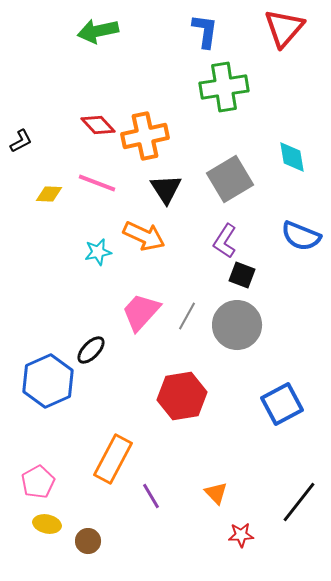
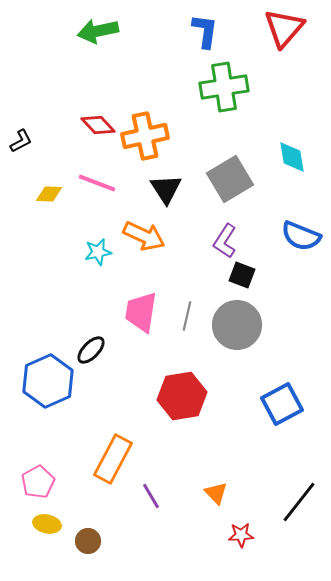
pink trapezoid: rotated 33 degrees counterclockwise
gray line: rotated 16 degrees counterclockwise
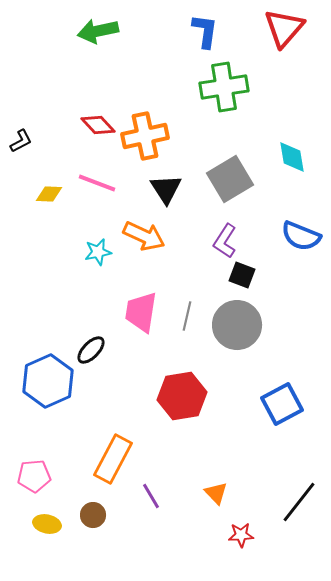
pink pentagon: moved 4 px left, 6 px up; rotated 24 degrees clockwise
brown circle: moved 5 px right, 26 px up
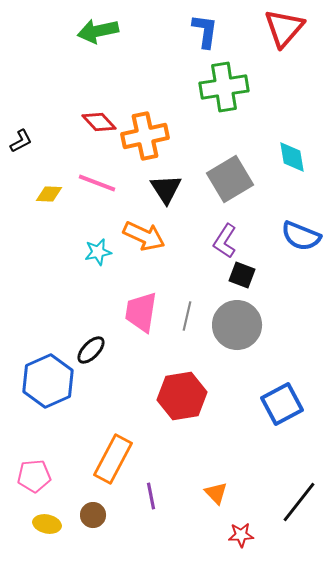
red diamond: moved 1 px right, 3 px up
purple line: rotated 20 degrees clockwise
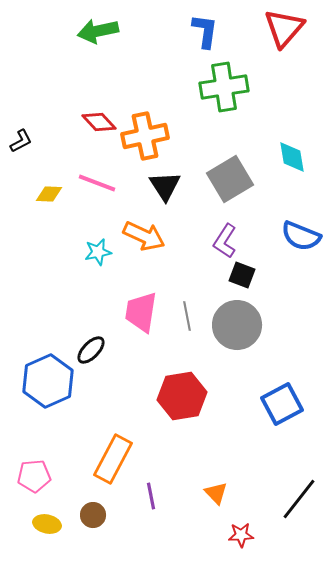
black triangle: moved 1 px left, 3 px up
gray line: rotated 24 degrees counterclockwise
black line: moved 3 px up
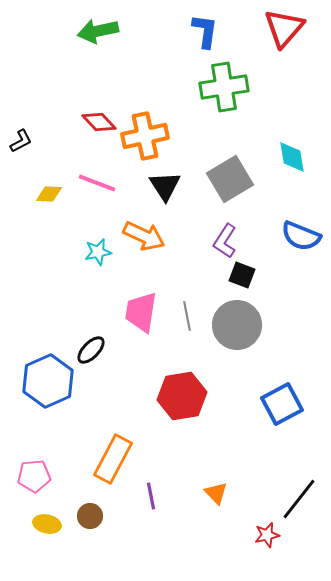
brown circle: moved 3 px left, 1 px down
red star: moved 26 px right; rotated 10 degrees counterclockwise
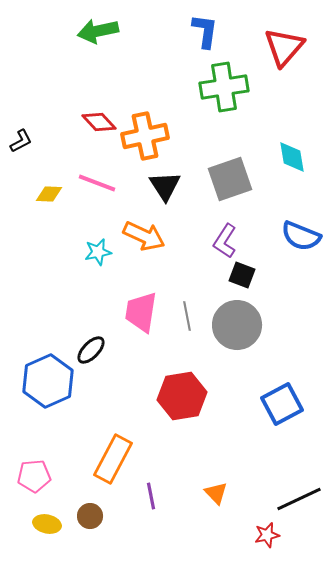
red triangle: moved 19 px down
gray square: rotated 12 degrees clockwise
black line: rotated 27 degrees clockwise
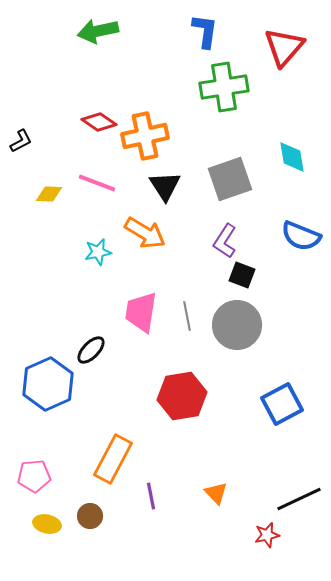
red diamond: rotated 12 degrees counterclockwise
orange arrow: moved 1 px right, 3 px up; rotated 6 degrees clockwise
blue hexagon: moved 3 px down
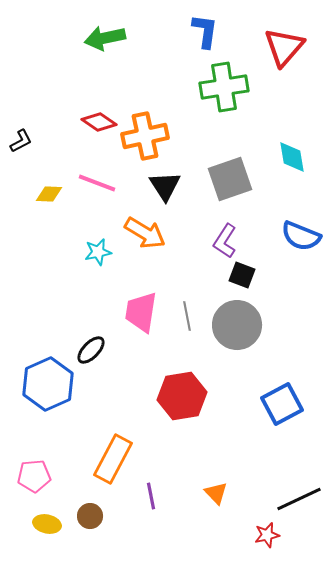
green arrow: moved 7 px right, 7 px down
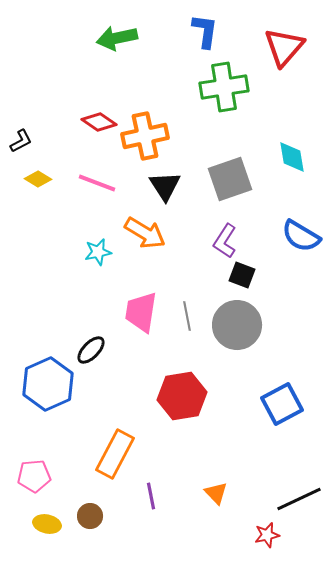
green arrow: moved 12 px right
yellow diamond: moved 11 px left, 15 px up; rotated 28 degrees clockwise
blue semicircle: rotated 9 degrees clockwise
orange rectangle: moved 2 px right, 5 px up
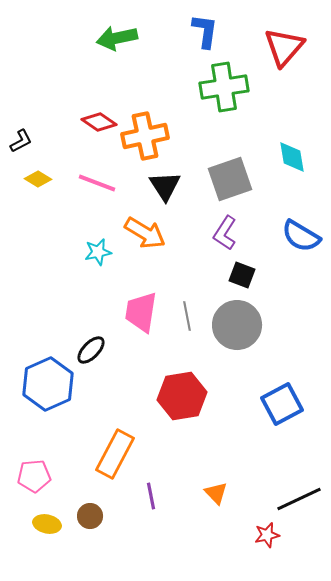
purple L-shape: moved 8 px up
